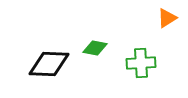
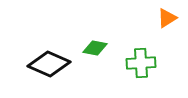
black diamond: rotated 21 degrees clockwise
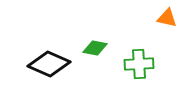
orange triangle: rotated 45 degrees clockwise
green cross: moved 2 px left, 1 px down
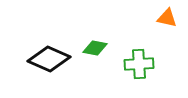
black diamond: moved 5 px up
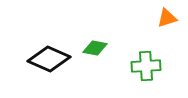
orange triangle: rotated 30 degrees counterclockwise
green cross: moved 7 px right, 2 px down
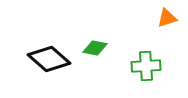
black diamond: rotated 18 degrees clockwise
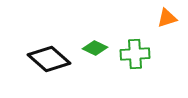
green diamond: rotated 15 degrees clockwise
green cross: moved 11 px left, 12 px up
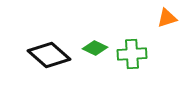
green cross: moved 3 px left
black diamond: moved 4 px up
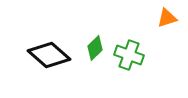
green diamond: rotated 70 degrees counterclockwise
green cross: moved 3 px left, 1 px down; rotated 24 degrees clockwise
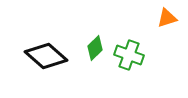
black diamond: moved 3 px left, 1 px down
